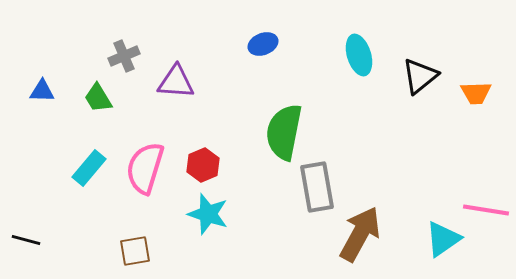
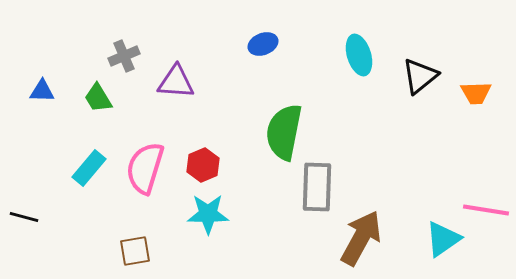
gray rectangle: rotated 12 degrees clockwise
cyan star: rotated 18 degrees counterclockwise
brown arrow: moved 1 px right, 4 px down
black line: moved 2 px left, 23 px up
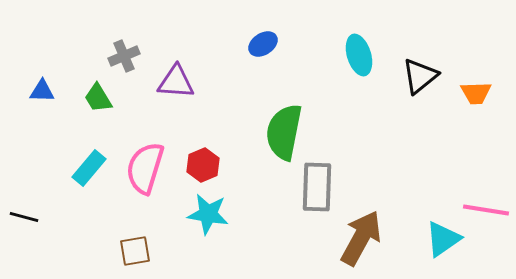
blue ellipse: rotated 12 degrees counterclockwise
cyan star: rotated 9 degrees clockwise
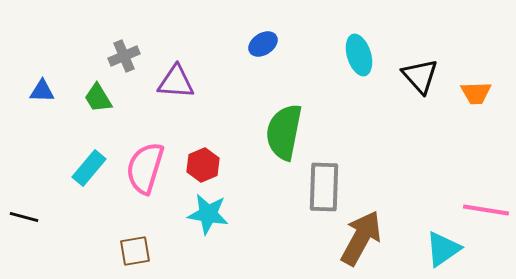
black triangle: rotated 33 degrees counterclockwise
gray rectangle: moved 7 px right
cyan triangle: moved 10 px down
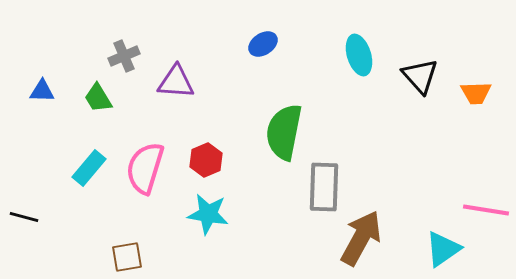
red hexagon: moved 3 px right, 5 px up
brown square: moved 8 px left, 6 px down
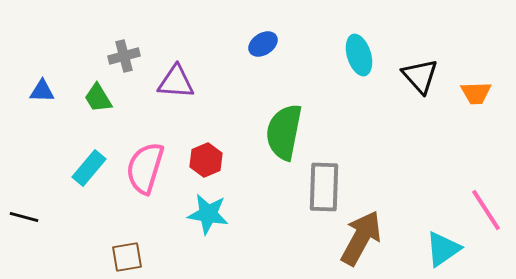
gray cross: rotated 8 degrees clockwise
pink line: rotated 48 degrees clockwise
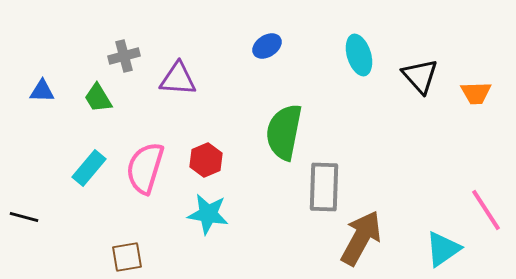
blue ellipse: moved 4 px right, 2 px down
purple triangle: moved 2 px right, 3 px up
